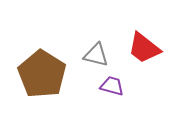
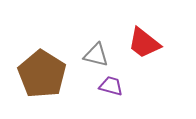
red trapezoid: moved 5 px up
purple trapezoid: moved 1 px left
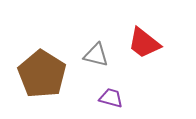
purple trapezoid: moved 12 px down
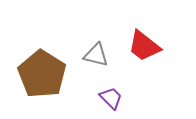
red trapezoid: moved 3 px down
purple trapezoid: rotated 30 degrees clockwise
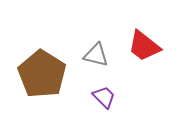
purple trapezoid: moved 7 px left, 1 px up
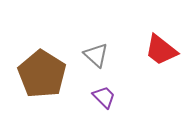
red trapezoid: moved 17 px right, 4 px down
gray triangle: rotated 28 degrees clockwise
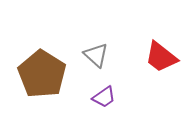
red trapezoid: moved 7 px down
purple trapezoid: rotated 100 degrees clockwise
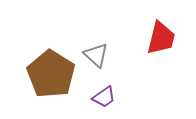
red trapezoid: moved 19 px up; rotated 114 degrees counterclockwise
brown pentagon: moved 9 px right
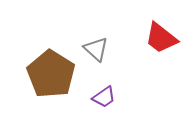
red trapezoid: rotated 114 degrees clockwise
gray triangle: moved 6 px up
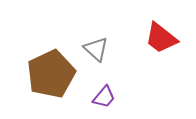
brown pentagon: rotated 15 degrees clockwise
purple trapezoid: rotated 15 degrees counterclockwise
